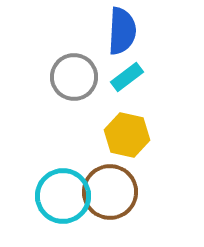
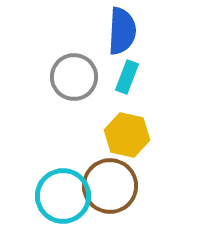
cyan rectangle: rotated 32 degrees counterclockwise
brown circle: moved 6 px up
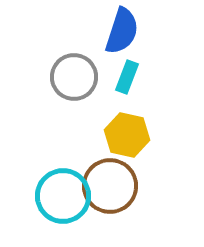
blue semicircle: rotated 15 degrees clockwise
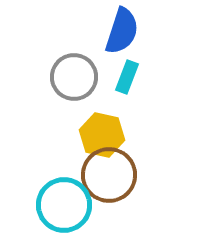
yellow hexagon: moved 25 px left
brown circle: moved 1 px left, 11 px up
cyan circle: moved 1 px right, 9 px down
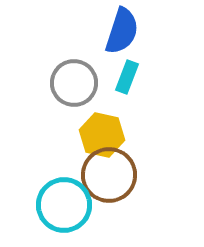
gray circle: moved 6 px down
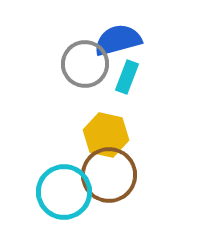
blue semicircle: moved 4 px left, 9 px down; rotated 123 degrees counterclockwise
gray circle: moved 11 px right, 19 px up
yellow hexagon: moved 4 px right
cyan circle: moved 13 px up
